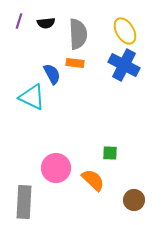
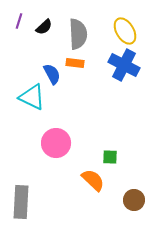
black semicircle: moved 2 px left, 4 px down; rotated 36 degrees counterclockwise
green square: moved 4 px down
pink circle: moved 25 px up
gray rectangle: moved 3 px left
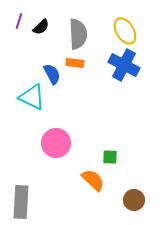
black semicircle: moved 3 px left
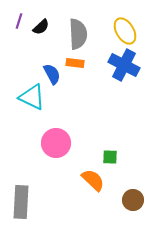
brown circle: moved 1 px left
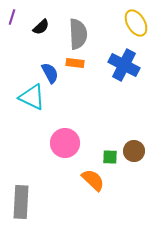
purple line: moved 7 px left, 4 px up
yellow ellipse: moved 11 px right, 8 px up
blue semicircle: moved 2 px left, 1 px up
pink circle: moved 9 px right
brown circle: moved 1 px right, 49 px up
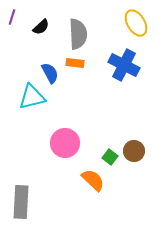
cyan triangle: rotated 40 degrees counterclockwise
green square: rotated 35 degrees clockwise
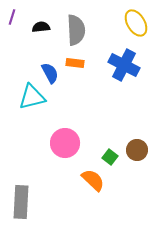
black semicircle: rotated 144 degrees counterclockwise
gray semicircle: moved 2 px left, 4 px up
brown circle: moved 3 px right, 1 px up
